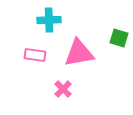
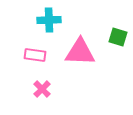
green square: moved 1 px left, 1 px up
pink triangle: moved 1 px right, 1 px up; rotated 12 degrees clockwise
pink cross: moved 21 px left
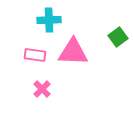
green square: rotated 36 degrees clockwise
pink triangle: moved 7 px left
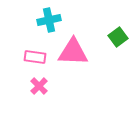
cyan cross: rotated 10 degrees counterclockwise
pink rectangle: moved 2 px down
pink cross: moved 3 px left, 3 px up
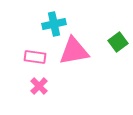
cyan cross: moved 5 px right, 4 px down
green square: moved 5 px down
pink triangle: moved 1 px right, 1 px up; rotated 12 degrees counterclockwise
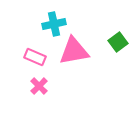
pink rectangle: rotated 15 degrees clockwise
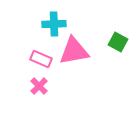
cyan cross: rotated 10 degrees clockwise
green square: rotated 24 degrees counterclockwise
pink rectangle: moved 6 px right, 2 px down
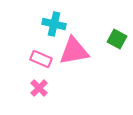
cyan cross: rotated 15 degrees clockwise
green square: moved 1 px left, 3 px up
pink cross: moved 2 px down
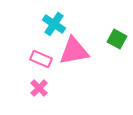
cyan cross: rotated 20 degrees clockwise
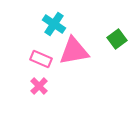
green square: rotated 24 degrees clockwise
pink cross: moved 2 px up
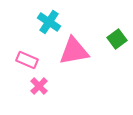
cyan cross: moved 5 px left, 2 px up
pink rectangle: moved 14 px left, 1 px down
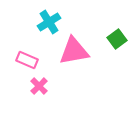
cyan cross: rotated 25 degrees clockwise
